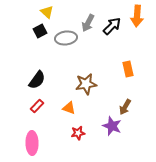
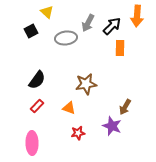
black square: moved 9 px left
orange rectangle: moved 8 px left, 21 px up; rotated 14 degrees clockwise
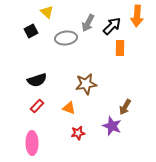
black semicircle: rotated 36 degrees clockwise
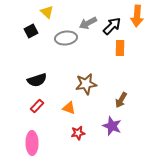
gray arrow: rotated 36 degrees clockwise
brown arrow: moved 4 px left, 7 px up
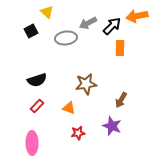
orange arrow: rotated 75 degrees clockwise
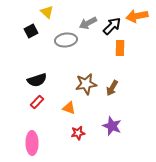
gray ellipse: moved 2 px down
brown arrow: moved 9 px left, 12 px up
red rectangle: moved 4 px up
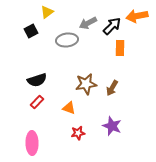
yellow triangle: rotated 40 degrees clockwise
gray ellipse: moved 1 px right
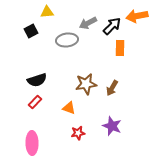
yellow triangle: rotated 32 degrees clockwise
red rectangle: moved 2 px left
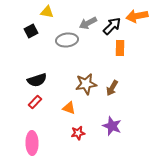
yellow triangle: rotated 16 degrees clockwise
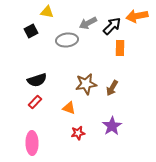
purple star: rotated 18 degrees clockwise
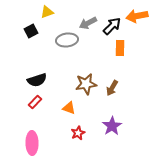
yellow triangle: rotated 32 degrees counterclockwise
red star: rotated 16 degrees counterclockwise
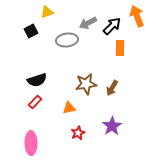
orange arrow: rotated 80 degrees clockwise
orange triangle: rotated 32 degrees counterclockwise
pink ellipse: moved 1 px left
